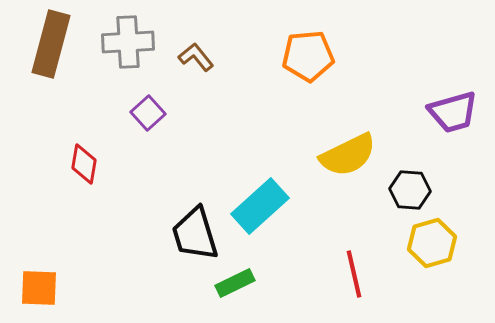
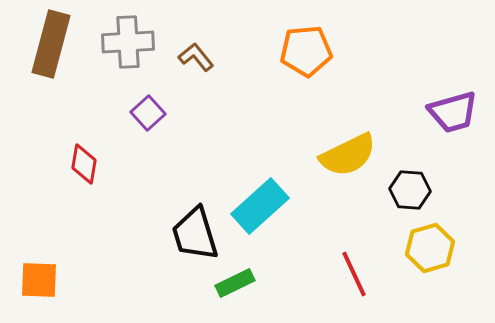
orange pentagon: moved 2 px left, 5 px up
yellow hexagon: moved 2 px left, 5 px down
red line: rotated 12 degrees counterclockwise
orange square: moved 8 px up
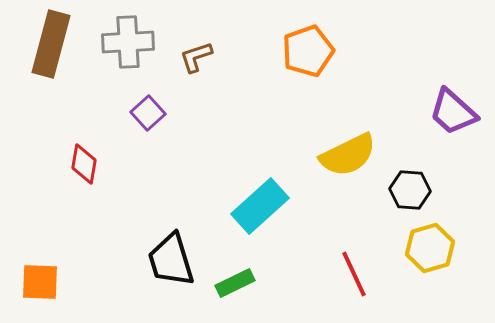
orange pentagon: moved 2 px right; rotated 15 degrees counterclockwise
brown L-shape: rotated 69 degrees counterclockwise
purple trapezoid: rotated 58 degrees clockwise
black trapezoid: moved 24 px left, 26 px down
orange square: moved 1 px right, 2 px down
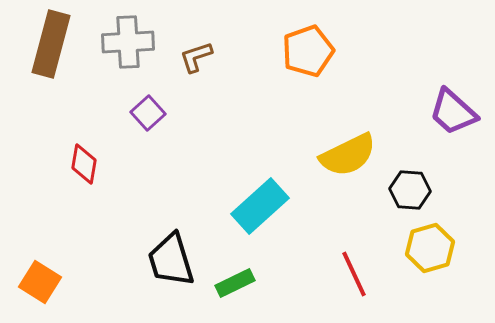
orange square: rotated 30 degrees clockwise
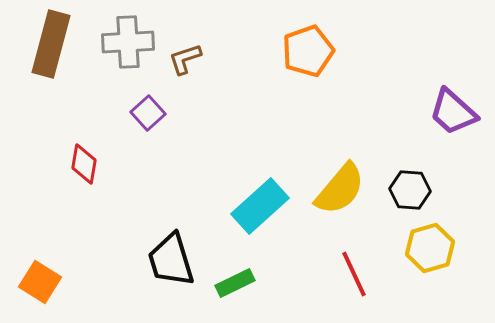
brown L-shape: moved 11 px left, 2 px down
yellow semicircle: moved 8 px left, 34 px down; rotated 24 degrees counterclockwise
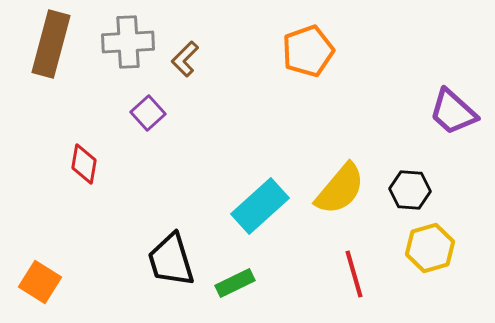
brown L-shape: rotated 27 degrees counterclockwise
red line: rotated 9 degrees clockwise
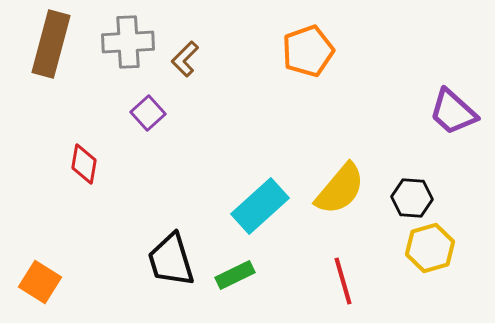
black hexagon: moved 2 px right, 8 px down
red line: moved 11 px left, 7 px down
green rectangle: moved 8 px up
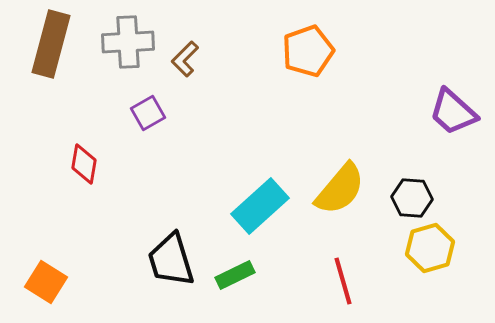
purple square: rotated 12 degrees clockwise
orange square: moved 6 px right
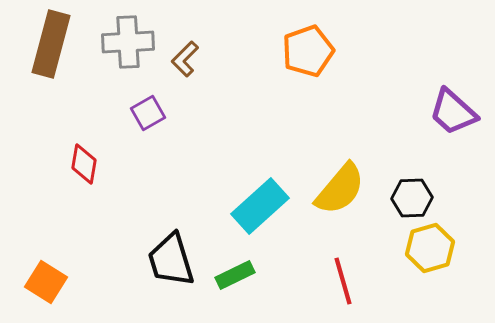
black hexagon: rotated 6 degrees counterclockwise
